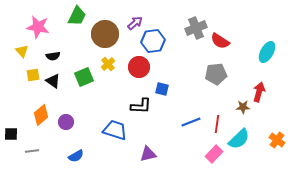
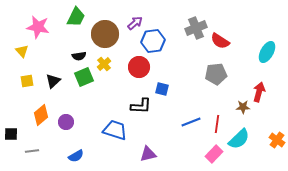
green trapezoid: moved 1 px left, 1 px down
black semicircle: moved 26 px right
yellow cross: moved 4 px left
yellow square: moved 6 px left, 6 px down
black triangle: rotated 42 degrees clockwise
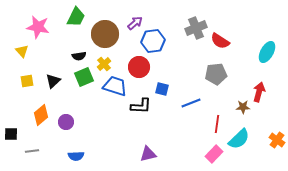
blue line: moved 19 px up
blue trapezoid: moved 44 px up
blue semicircle: rotated 28 degrees clockwise
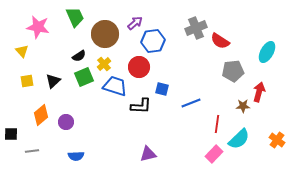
green trapezoid: moved 1 px left; rotated 50 degrees counterclockwise
black semicircle: rotated 24 degrees counterclockwise
gray pentagon: moved 17 px right, 3 px up
brown star: moved 1 px up
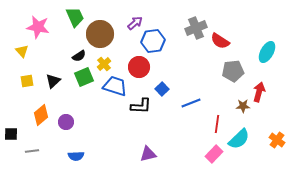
brown circle: moved 5 px left
blue square: rotated 32 degrees clockwise
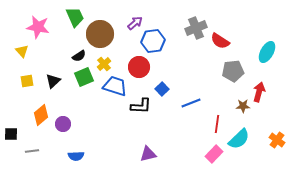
purple circle: moved 3 px left, 2 px down
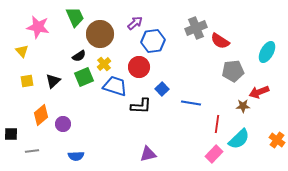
red arrow: rotated 126 degrees counterclockwise
blue line: rotated 30 degrees clockwise
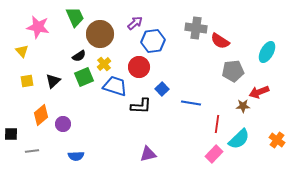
gray cross: rotated 30 degrees clockwise
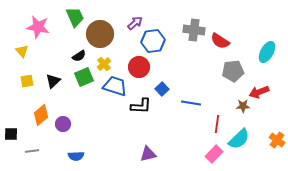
gray cross: moved 2 px left, 2 px down
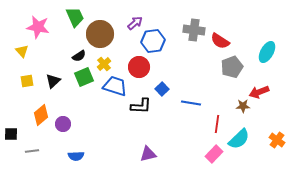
gray pentagon: moved 1 px left, 4 px up; rotated 15 degrees counterclockwise
